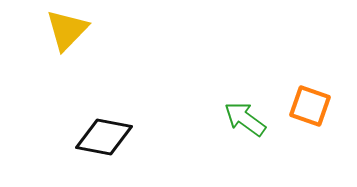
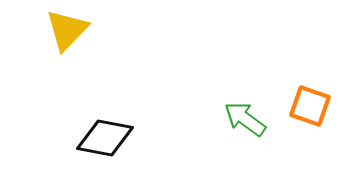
black diamond: moved 1 px right, 1 px down
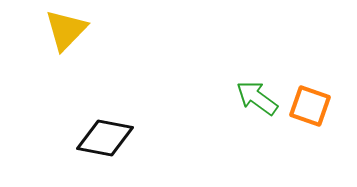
yellow triangle: moved 1 px left
green arrow: moved 12 px right, 21 px up
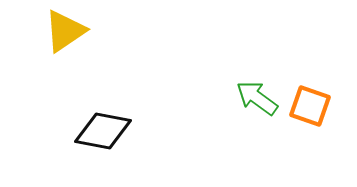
yellow triangle: moved 1 px left, 1 px down; rotated 12 degrees clockwise
black diamond: moved 2 px left, 7 px up
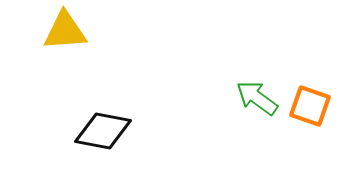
yellow triangle: rotated 30 degrees clockwise
